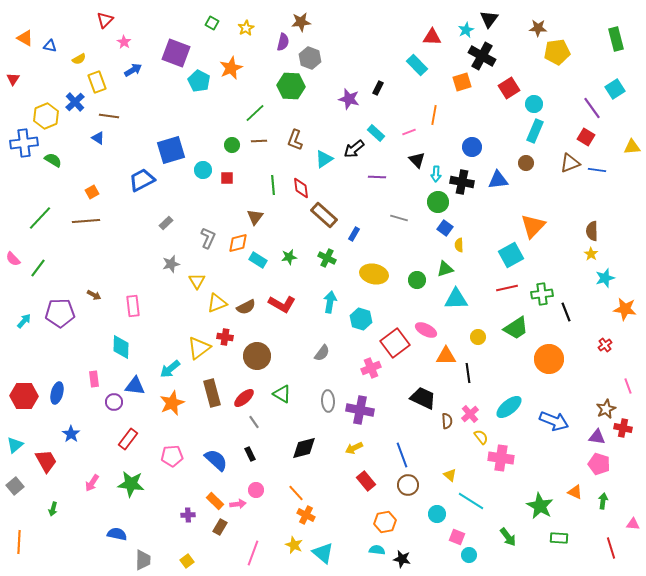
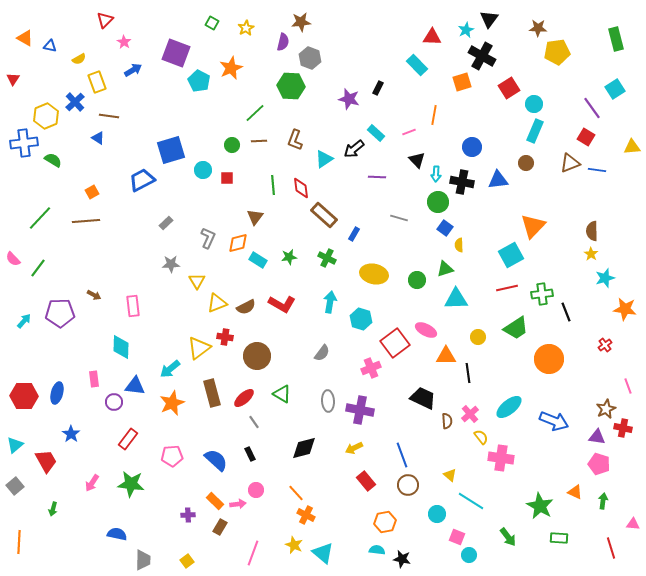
gray star at (171, 264): rotated 12 degrees clockwise
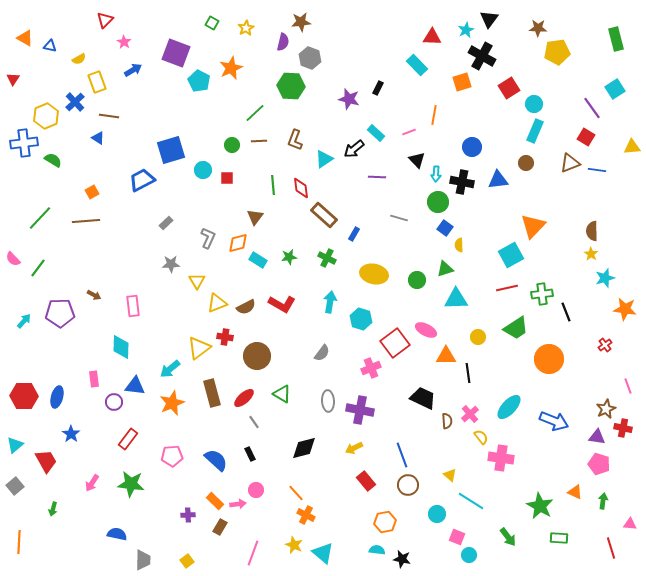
blue ellipse at (57, 393): moved 4 px down
cyan ellipse at (509, 407): rotated 8 degrees counterclockwise
pink triangle at (633, 524): moved 3 px left
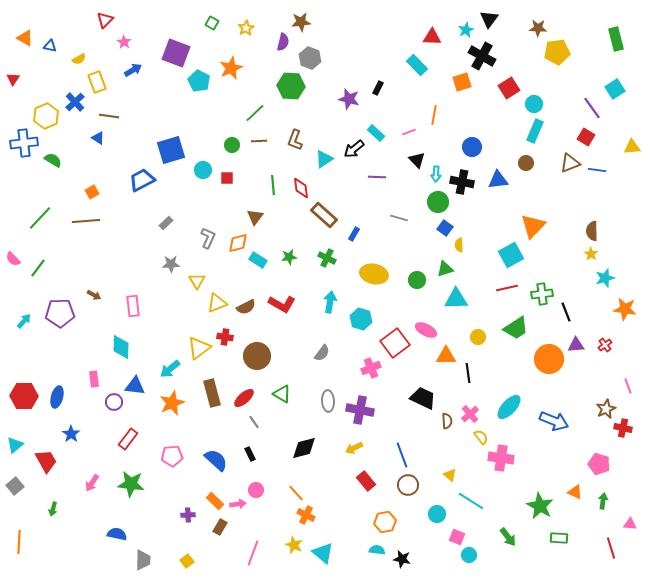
purple triangle at (597, 437): moved 21 px left, 92 px up; rotated 12 degrees counterclockwise
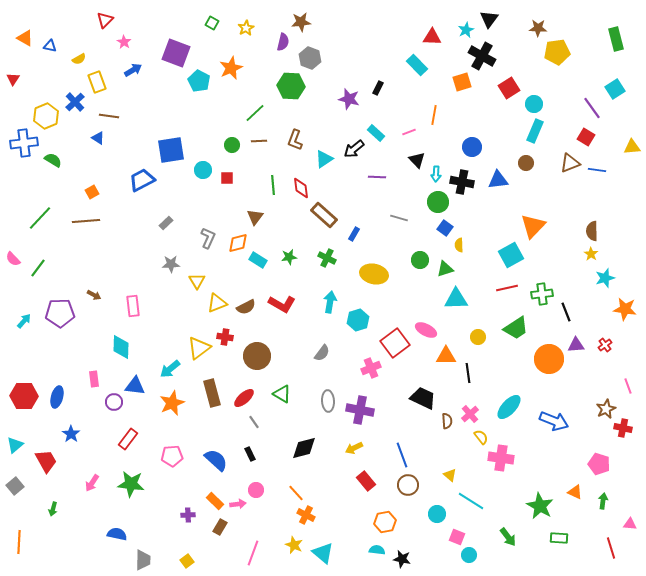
blue square at (171, 150): rotated 8 degrees clockwise
green circle at (417, 280): moved 3 px right, 20 px up
cyan hexagon at (361, 319): moved 3 px left, 1 px down; rotated 25 degrees clockwise
